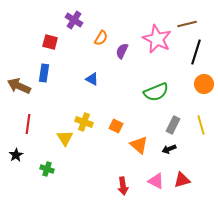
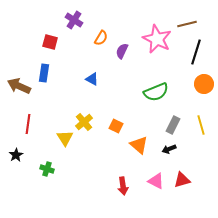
yellow cross: rotated 30 degrees clockwise
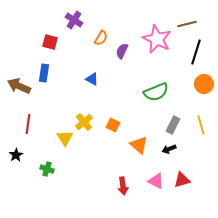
orange square: moved 3 px left, 1 px up
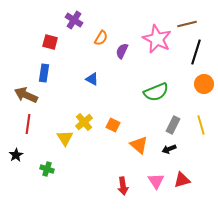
brown arrow: moved 7 px right, 9 px down
pink triangle: rotated 30 degrees clockwise
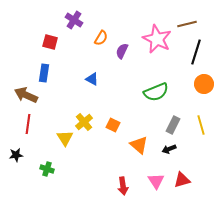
black star: rotated 24 degrees clockwise
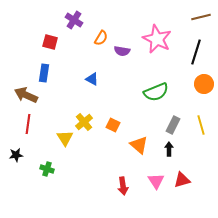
brown line: moved 14 px right, 7 px up
purple semicircle: rotated 105 degrees counterclockwise
black arrow: rotated 112 degrees clockwise
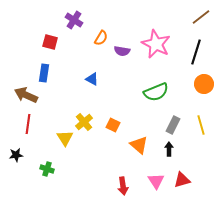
brown line: rotated 24 degrees counterclockwise
pink star: moved 1 px left, 5 px down
